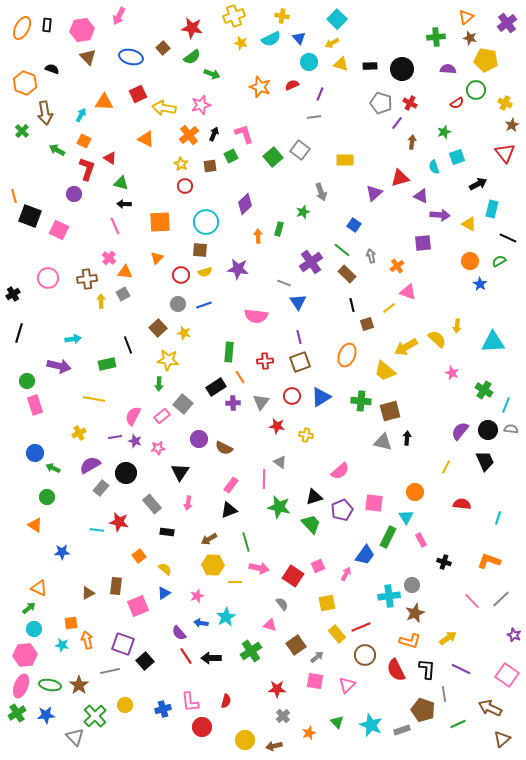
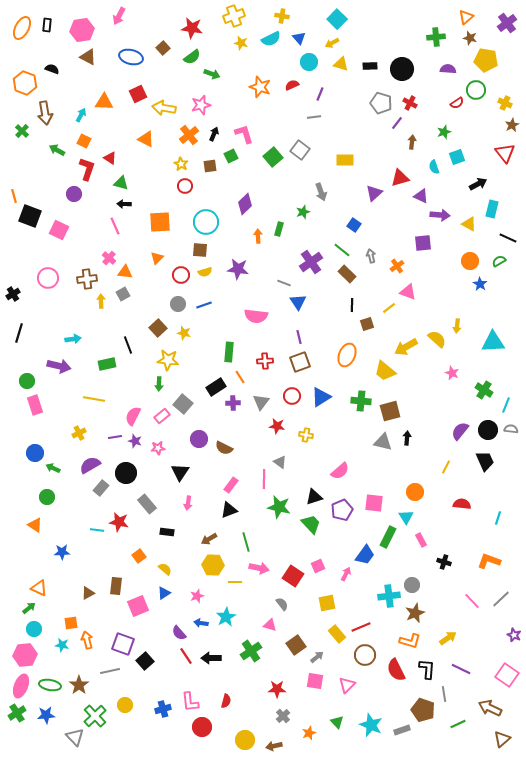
brown triangle at (88, 57): rotated 18 degrees counterclockwise
black line at (352, 305): rotated 16 degrees clockwise
gray rectangle at (152, 504): moved 5 px left
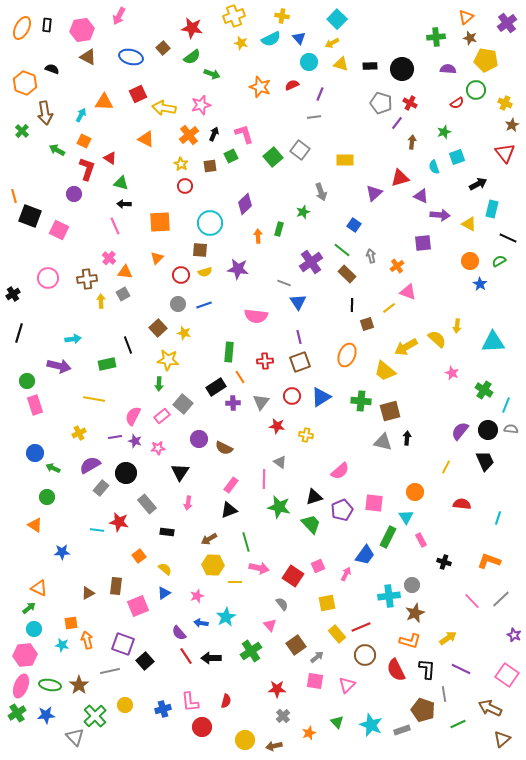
cyan circle at (206, 222): moved 4 px right, 1 px down
pink triangle at (270, 625): rotated 32 degrees clockwise
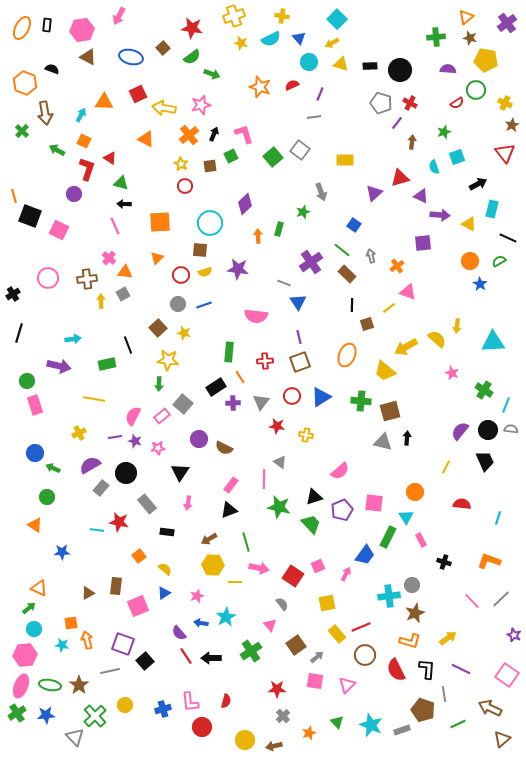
black circle at (402, 69): moved 2 px left, 1 px down
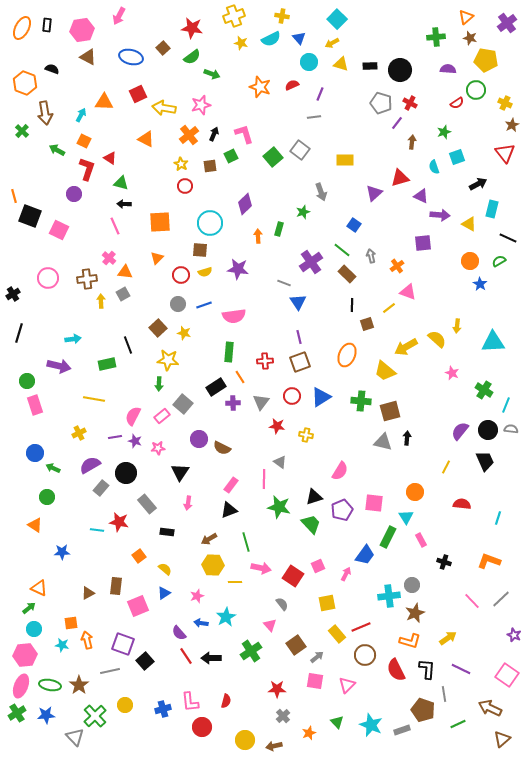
pink semicircle at (256, 316): moved 22 px left; rotated 15 degrees counterclockwise
brown semicircle at (224, 448): moved 2 px left
pink semicircle at (340, 471): rotated 18 degrees counterclockwise
pink arrow at (259, 568): moved 2 px right
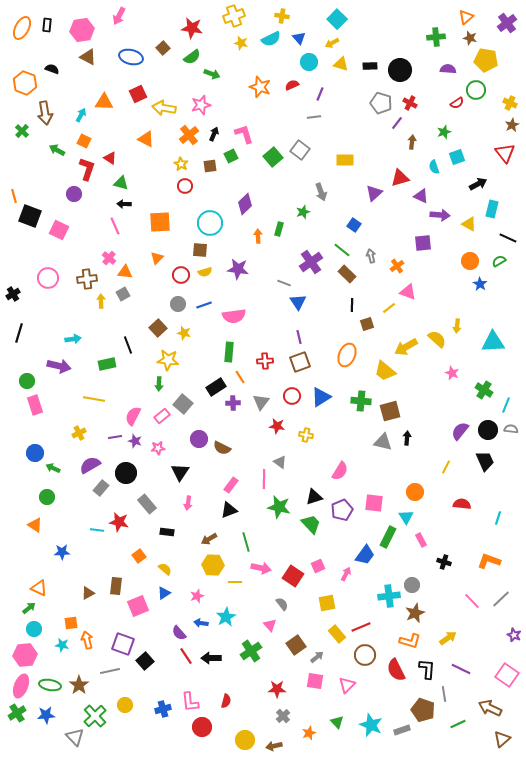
yellow cross at (505, 103): moved 5 px right
